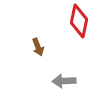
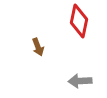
gray arrow: moved 16 px right
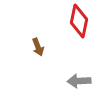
gray arrow: moved 1 px left
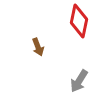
gray arrow: rotated 55 degrees counterclockwise
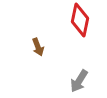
red diamond: moved 1 px right, 1 px up
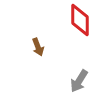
red diamond: rotated 12 degrees counterclockwise
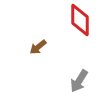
brown arrow: rotated 72 degrees clockwise
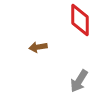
brown arrow: rotated 30 degrees clockwise
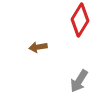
red diamond: rotated 32 degrees clockwise
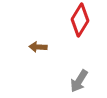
brown arrow: rotated 12 degrees clockwise
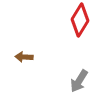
brown arrow: moved 14 px left, 10 px down
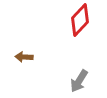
red diamond: rotated 12 degrees clockwise
